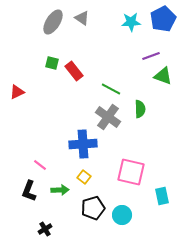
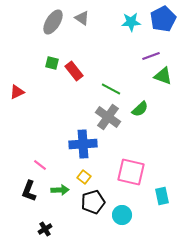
green semicircle: rotated 48 degrees clockwise
black pentagon: moved 6 px up
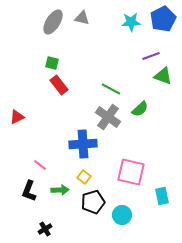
gray triangle: rotated 21 degrees counterclockwise
red rectangle: moved 15 px left, 14 px down
red triangle: moved 25 px down
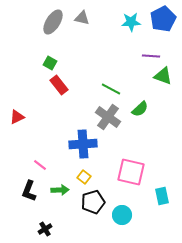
purple line: rotated 24 degrees clockwise
green square: moved 2 px left; rotated 16 degrees clockwise
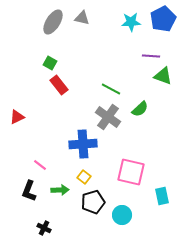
black cross: moved 1 px left, 1 px up; rotated 32 degrees counterclockwise
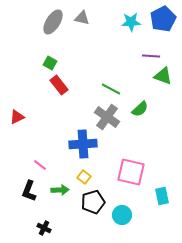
gray cross: moved 1 px left
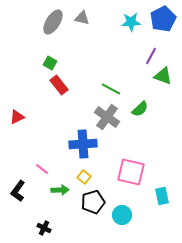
purple line: rotated 66 degrees counterclockwise
pink line: moved 2 px right, 4 px down
black L-shape: moved 11 px left; rotated 15 degrees clockwise
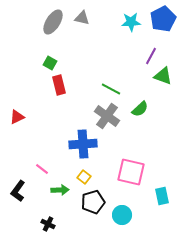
red rectangle: rotated 24 degrees clockwise
gray cross: moved 1 px up
black cross: moved 4 px right, 4 px up
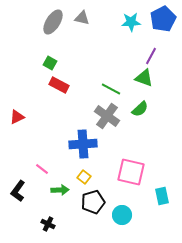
green triangle: moved 19 px left, 2 px down
red rectangle: rotated 48 degrees counterclockwise
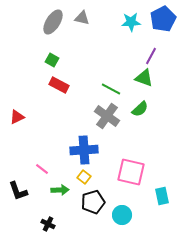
green square: moved 2 px right, 3 px up
blue cross: moved 1 px right, 6 px down
black L-shape: rotated 55 degrees counterclockwise
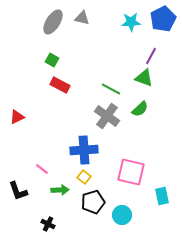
red rectangle: moved 1 px right
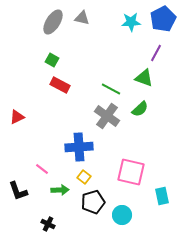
purple line: moved 5 px right, 3 px up
blue cross: moved 5 px left, 3 px up
